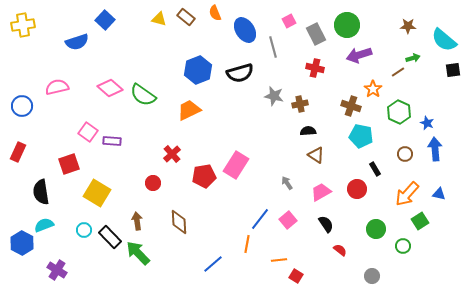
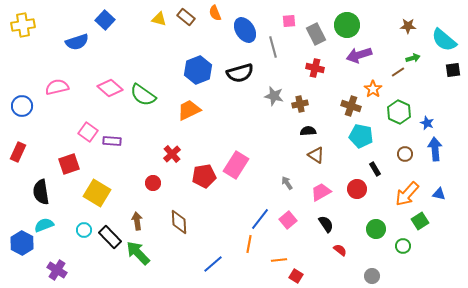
pink square at (289, 21): rotated 24 degrees clockwise
orange line at (247, 244): moved 2 px right
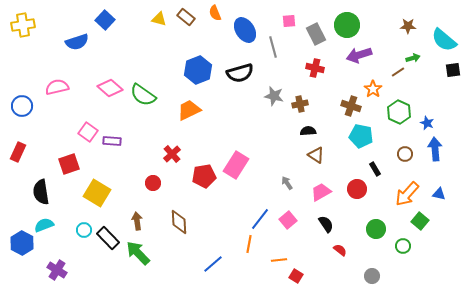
green square at (420, 221): rotated 18 degrees counterclockwise
black rectangle at (110, 237): moved 2 px left, 1 px down
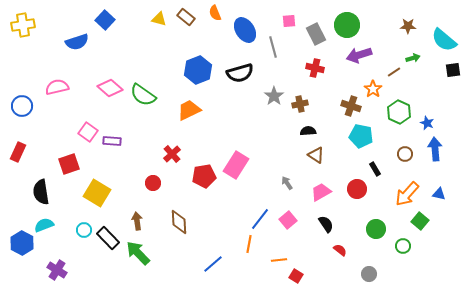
brown line at (398, 72): moved 4 px left
gray star at (274, 96): rotated 24 degrees clockwise
gray circle at (372, 276): moved 3 px left, 2 px up
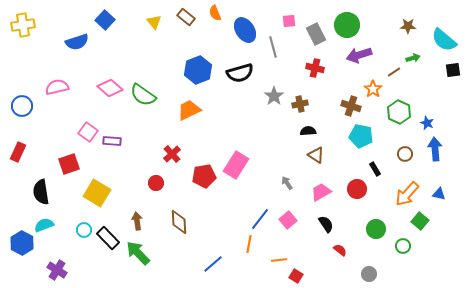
yellow triangle at (159, 19): moved 5 px left, 3 px down; rotated 35 degrees clockwise
red circle at (153, 183): moved 3 px right
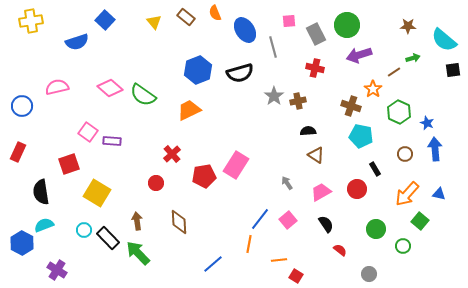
yellow cross at (23, 25): moved 8 px right, 4 px up
brown cross at (300, 104): moved 2 px left, 3 px up
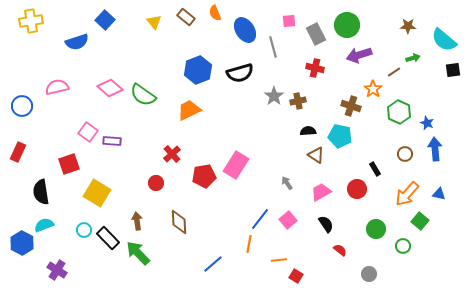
cyan pentagon at (361, 136): moved 21 px left
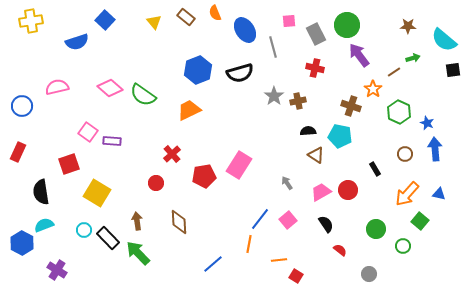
purple arrow at (359, 55): rotated 70 degrees clockwise
pink rectangle at (236, 165): moved 3 px right
red circle at (357, 189): moved 9 px left, 1 px down
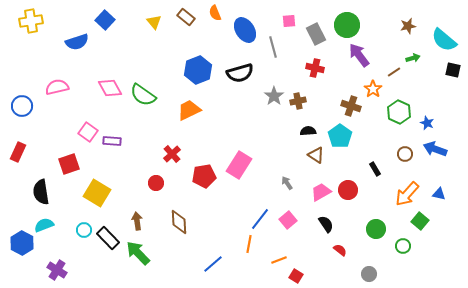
brown star at (408, 26): rotated 14 degrees counterclockwise
black square at (453, 70): rotated 21 degrees clockwise
pink diamond at (110, 88): rotated 20 degrees clockwise
cyan pentagon at (340, 136): rotated 25 degrees clockwise
blue arrow at (435, 149): rotated 65 degrees counterclockwise
orange line at (279, 260): rotated 14 degrees counterclockwise
